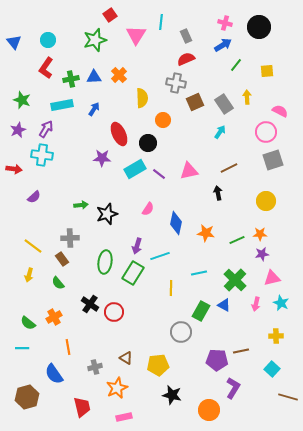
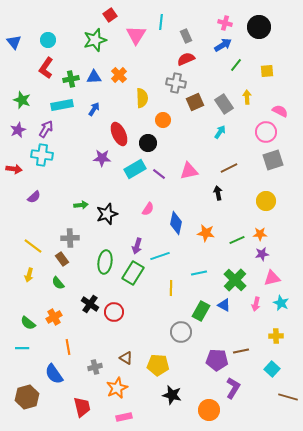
yellow pentagon at (158, 365): rotated 10 degrees clockwise
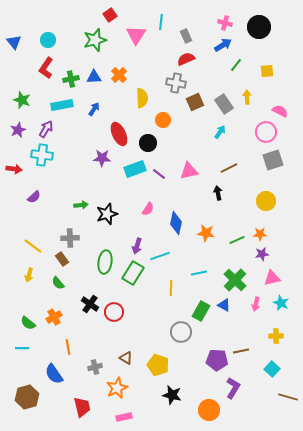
cyan rectangle at (135, 169): rotated 10 degrees clockwise
yellow pentagon at (158, 365): rotated 15 degrees clockwise
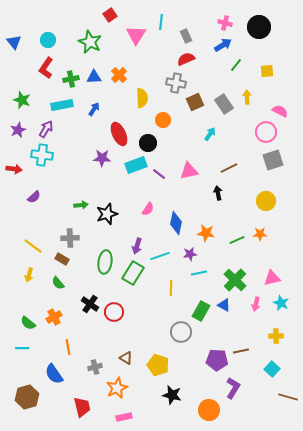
green star at (95, 40): moved 5 px left, 2 px down; rotated 30 degrees counterclockwise
cyan arrow at (220, 132): moved 10 px left, 2 px down
cyan rectangle at (135, 169): moved 1 px right, 4 px up
purple star at (262, 254): moved 72 px left
brown rectangle at (62, 259): rotated 24 degrees counterclockwise
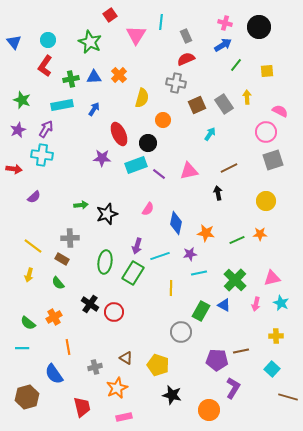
red L-shape at (46, 68): moved 1 px left, 2 px up
yellow semicircle at (142, 98): rotated 18 degrees clockwise
brown square at (195, 102): moved 2 px right, 3 px down
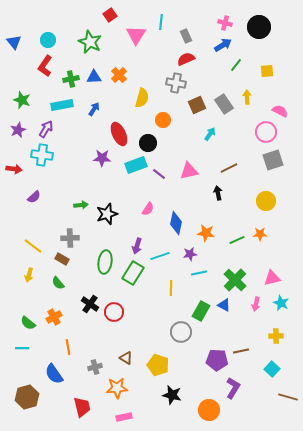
orange star at (117, 388): rotated 20 degrees clockwise
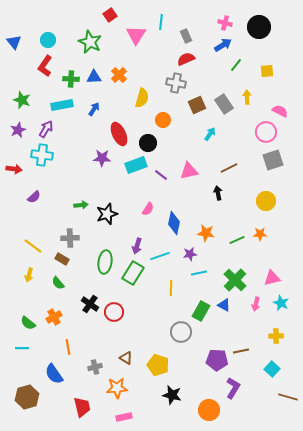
green cross at (71, 79): rotated 14 degrees clockwise
purple line at (159, 174): moved 2 px right, 1 px down
blue diamond at (176, 223): moved 2 px left
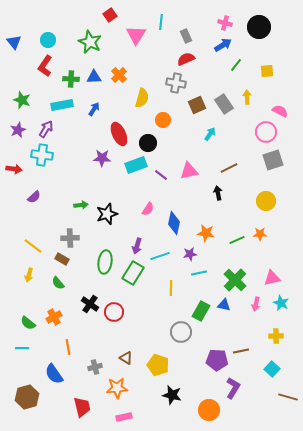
blue triangle at (224, 305): rotated 16 degrees counterclockwise
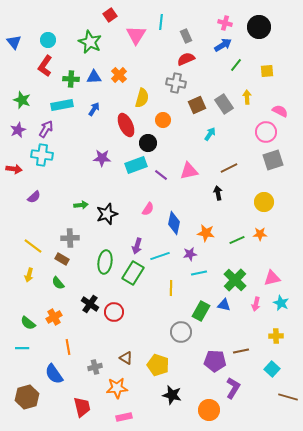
red ellipse at (119, 134): moved 7 px right, 9 px up
yellow circle at (266, 201): moved 2 px left, 1 px down
purple pentagon at (217, 360): moved 2 px left, 1 px down
